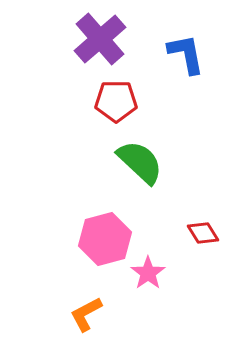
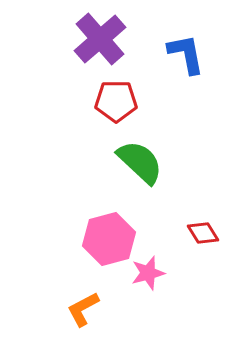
pink hexagon: moved 4 px right
pink star: rotated 20 degrees clockwise
orange L-shape: moved 3 px left, 5 px up
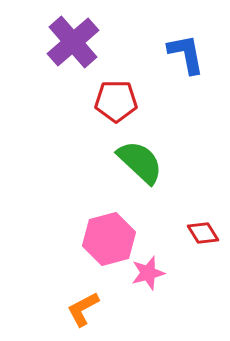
purple cross: moved 27 px left, 3 px down
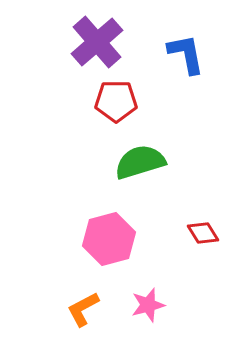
purple cross: moved 24 px right
green semicircle: rotated 60 degrees counterclockwise
pink star: moved 32 px down
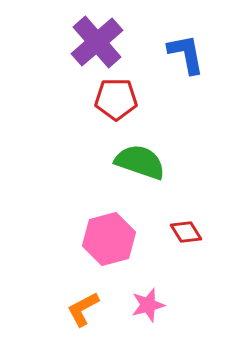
red pentagon: moved 2 px up
green semicircle: rotated 36 degrees clockwise
red diamond: moved 17 px left, 1 px up
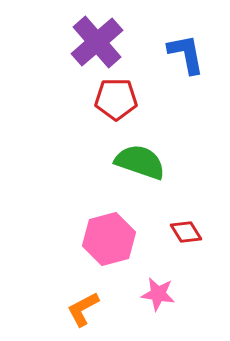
pink star: moved 10 px right, 11 px up; rotated 24 degrees clockwise
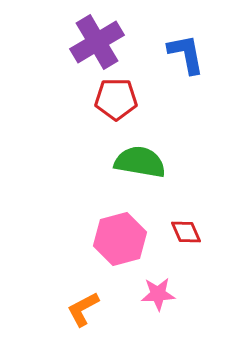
purple cross: rotated 10 degrees clockwise
green semicircle: rotated 9 degrees counterclockwise
red diamond: rotated 8 degrees clockwise
pink hexagon: moved 11 px right
pink star: rotated 12 degrees counterclockwise
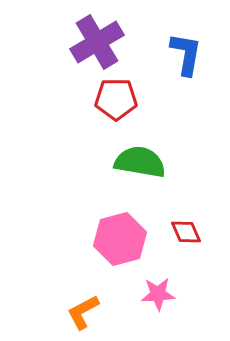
blue L-shape: rotated 21 degrees clockwise
orange L-shape: moved 3 px down
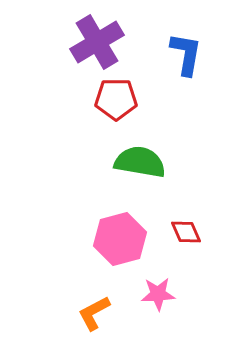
orange L-shape: moved 11 px right, 1 px down
